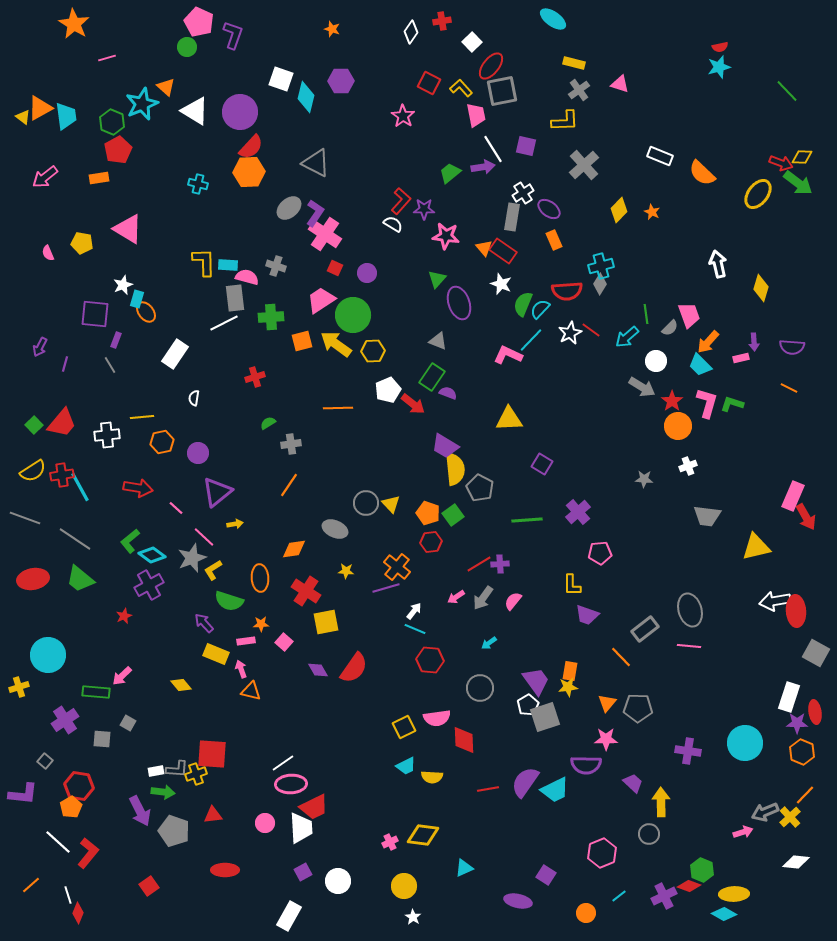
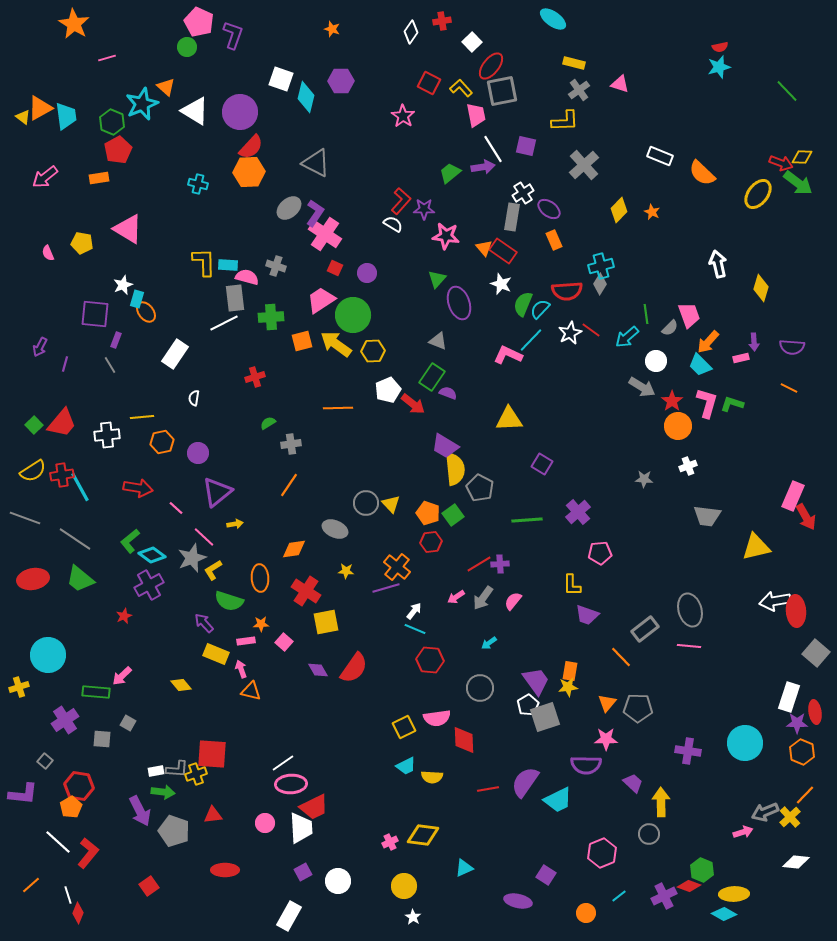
gray square at (816, 653): rotated 12 degrees clockwise
cyan trapezoid at (555, 790): moved 3 px right, 10 px down
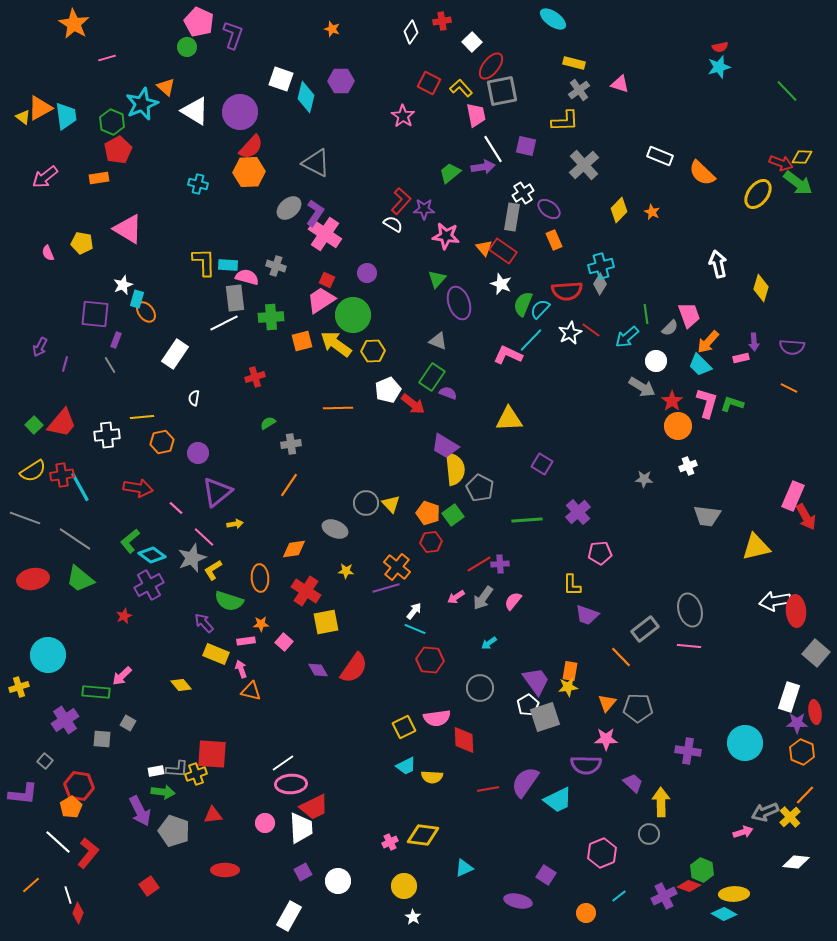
red square at (335, 268): moved 8 px left, 12 px down
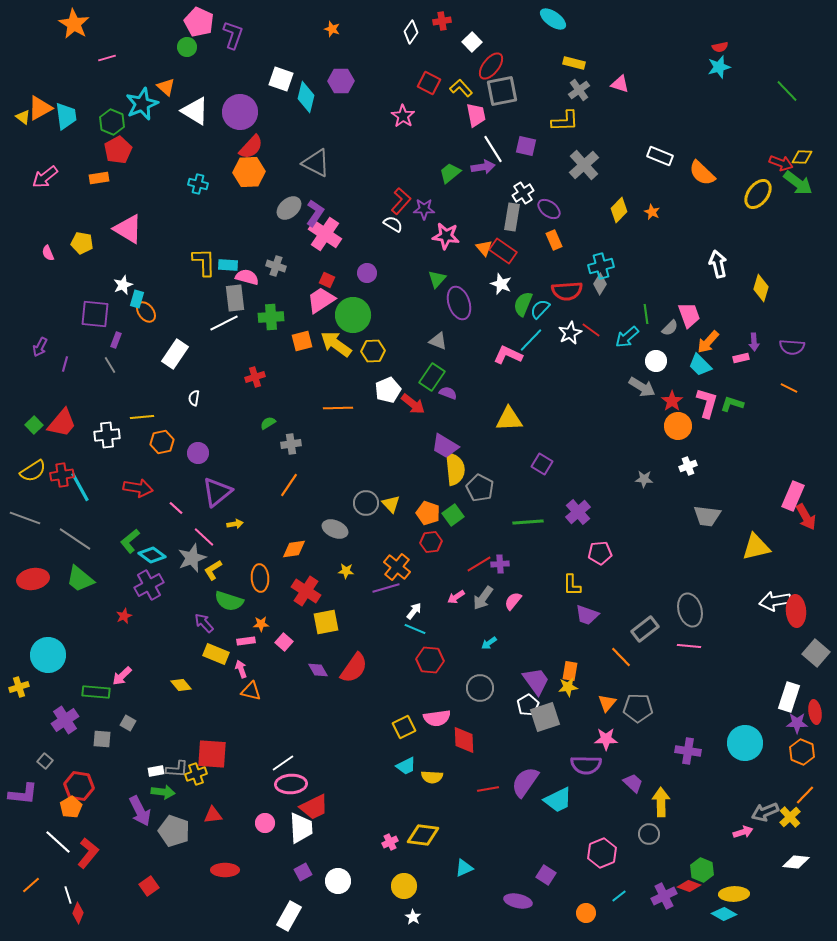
green line at (527, 520): moved 1 px right, 2 px down
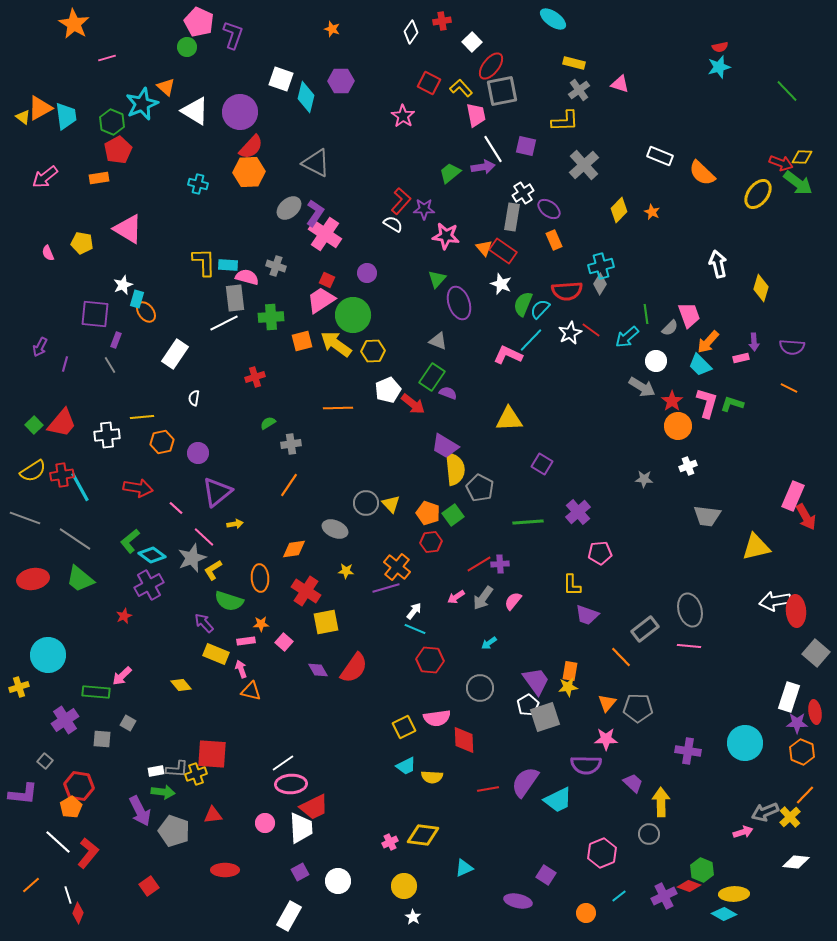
purple square at (303, 872): moved 3 px left
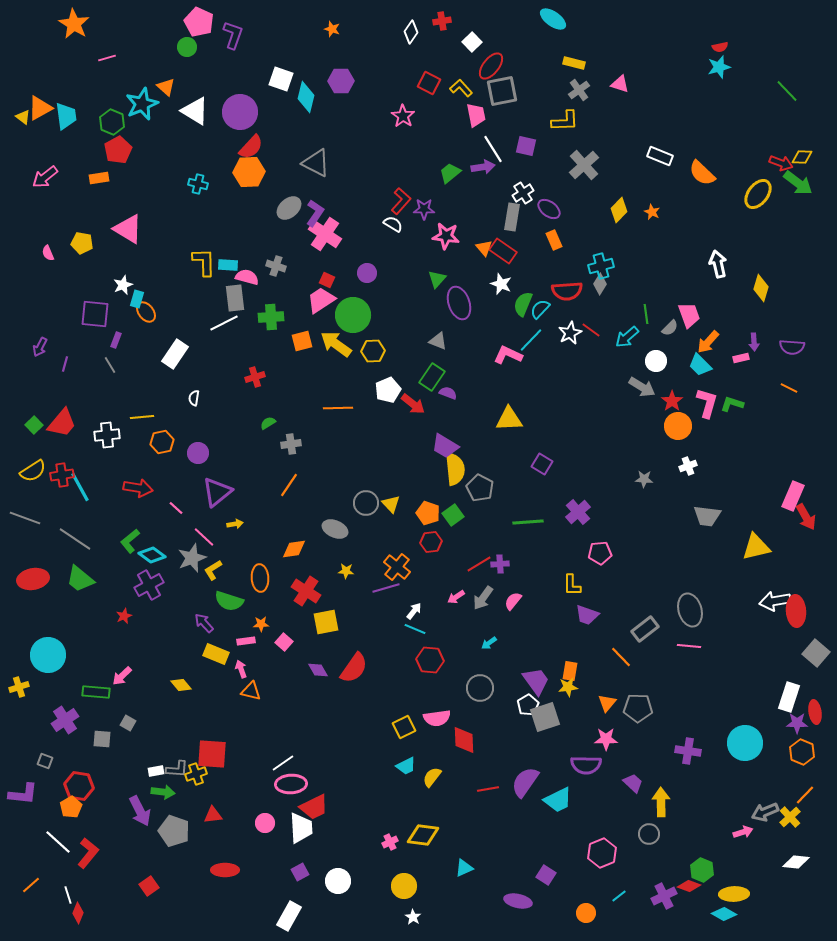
gray square at (45, 761): rotated 21 degrees counterclockwise
yellow semicircle at (432, 777): rotated 125 degrees clockwise
